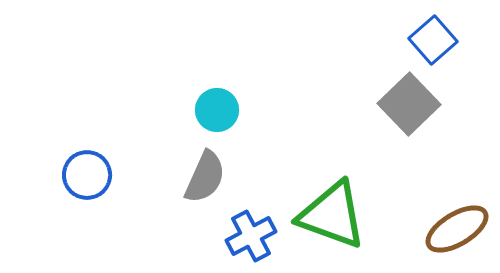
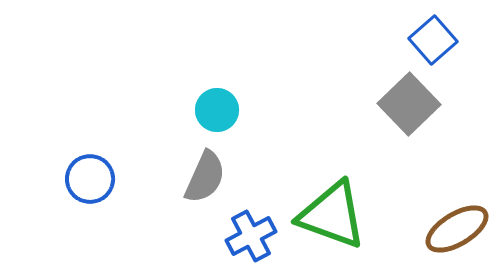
blue circle: moved 3 px right, 4 px down
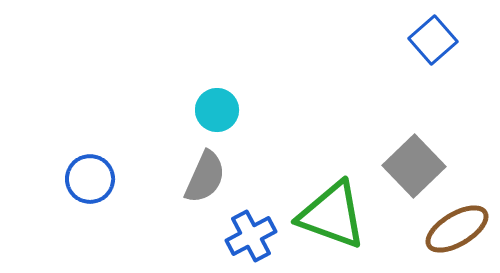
gray square: moved 5 px right, 62 px down
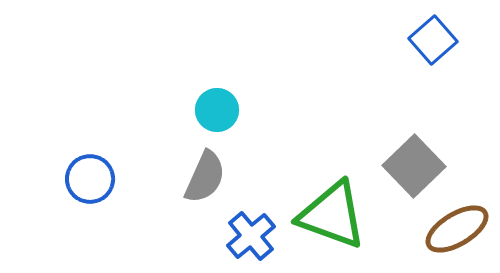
blue cross: rotated 12 degrees counterclockwise
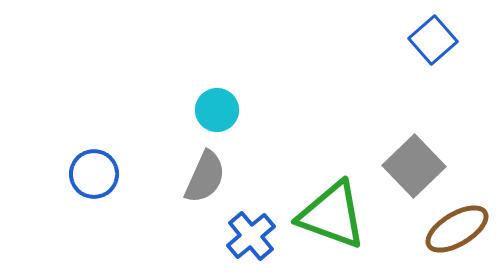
blue circle: moved 4 px right, 5 px up
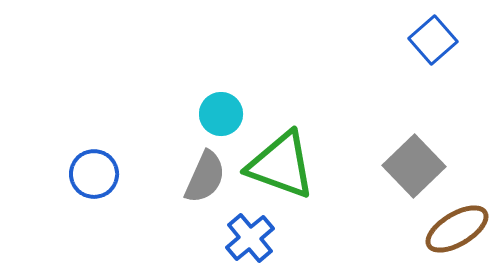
cyan circle: moved 4 px right, 4 px down
green triangle: moved 51 px left, 50 px up
blue cross: moved 1 px left, 2 px down
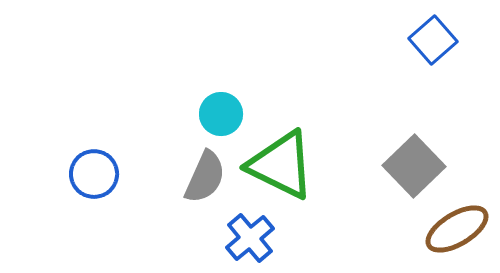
green triangle: rotated 6 degrees clockwise
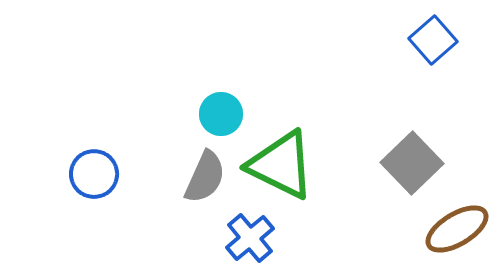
gray square: moved 2 px left, 3 px up
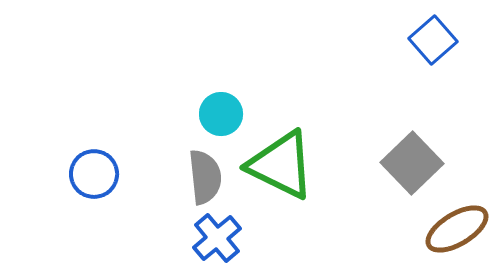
gray semicircle: rotated 30 degrees counterclockwise
blue cross: moved 33 px left
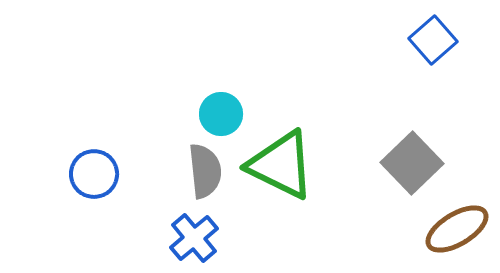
gray semicircle: moved 6 px up
blue cross: moved 23 px left
